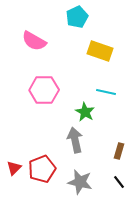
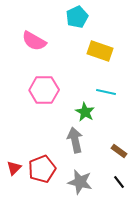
brown rectangle: rotated 70 degrees counterclockwise
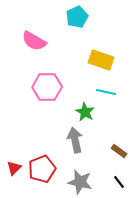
yellow rectangle: moved 1 px right, 9 px down
pink hexagon: moved 3 px right, 3 px up
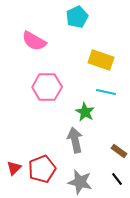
black line: moved 2 px left, 3 px up
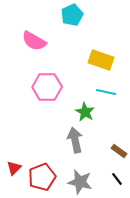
cyan pentagon: moved 5 px left, 2 px up
red pentagon: moved 8 px down
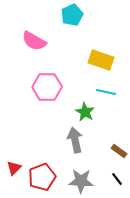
gray star: moved 1 px right, 1 px up; rotated 10 degrees counterclockwise
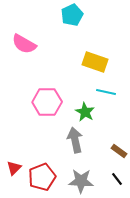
pink semicircle: moved 10 px left, 3 px down
yellow rectangle: moved 6 px left, 2 px down
pink hexagon: moved 15 px down
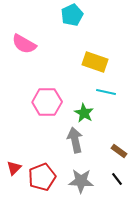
green star: moved 1 px left, 1 px down
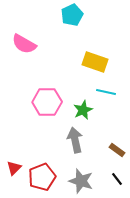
green star: moved 1 px left, 3 px up; rotated 18 degrees clockwise
brown rectangle: moved 2 px left, 1 px up
gray star: rotated 15 degrees clockwise
